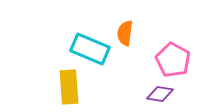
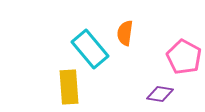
cyan rectangle: rotated 27 degrees clockwise
pink pentagon: moved 11 px right, 3 px up
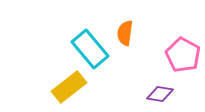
pink pentagon: moved 1 px left, 2 px up
yellow rectangle: rotated 56 degrees clockwise
